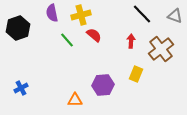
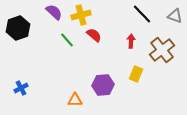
purple semicircle: moved 2 px right, 1 px up; rotated 144 degrees clockwise
brown cross: moved 1 px right, 1 px down
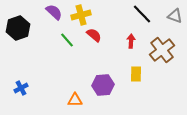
yellow rectangle: rotated 21 degrees counterclockwise
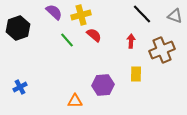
brown cross: rotated 15 degrees clockwise
blue cross: moved 1 px left, 1 px up
orange triangle: moved 1 px down
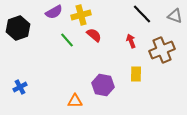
purple semicircle: rotated 108 degrees clockwise
red arrow: rotated 24 degrees counterclockwise
purple hexagon: rotated 15 degrees clockwise
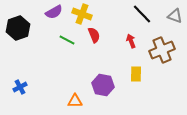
yellow cross: moved 1 px right, 1 px up; rotated 36 degrees clockwise
red semicircle: rotated 28 degrees clockwise
green line: rotated 21 degrees counterclockwise
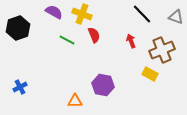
purple semicircle: rotated 120 degrees counterclockwise
gray triangle: moved 1 px right, 1 px down
yellow rectangle: moved 14 px right; rotated 63 degrees counterclockwise
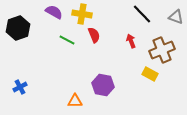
yellow cross: rotated 12 degrees counterclockwise
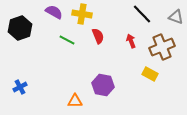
black hexagon: moved 2 px right
red semicircle: moved 4 px right, 1 px down
brown cross: moved 3 px up
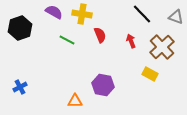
red semicircle: moved 2 px right, 1 px up
brown cross: rotated 20 degrees counterclockwise
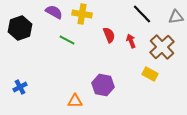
gray triangle: rotated 28 degrees counterclockwise
red semicircle: moved 9 px right
